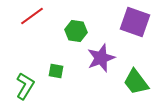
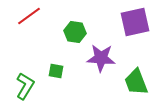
red line: moved 3 px left
purple square: rotated 32 degrees counterclockwise
green hexagon: moved 1 px left, 1 px down
purple star: rotated 24 degrees clockwise
green trapezoid: rotated 16 degrees clockwise
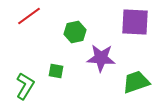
purple square: rotated 16 degrees clockwise
green hexagon: rotated 20 degrees counterclockwise
green trapezoid: rotated 92 degrees clockwise
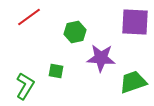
red line: moved 1 px down
green trapezoid: moved 3 px left
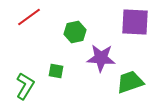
green trapezoid: moved 3 px left
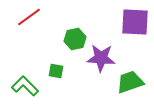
green hexagon: moved 7 px down
green L-shape: rotated 76 degrees counterclockwise
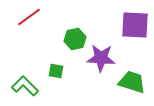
purple square: moved 3 px down
green trapezoid: moved 2 px right; rotated 36 degrees clockwise
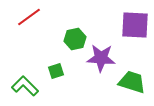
green square: rotated 28 degrees counterclockwise
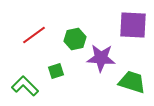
red line: moved 5 px right, 18 px down
purple square: moved 2 px left
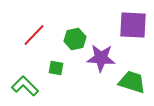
red line: rotated 10 degrees counterclockwise
green square: moved 3 px up; rotated 28 degrees clockwise
